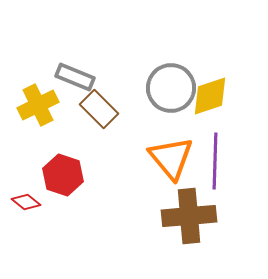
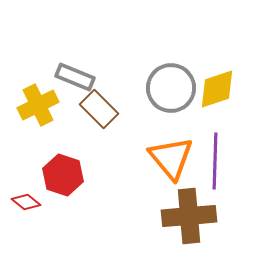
yellow diamond: moved 7 px right, 7 px up
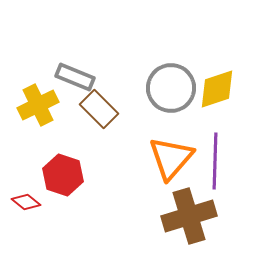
orange triangle: rotated 21 degrees clockwise
brown cross: rotated 12 degrees counterclockwise
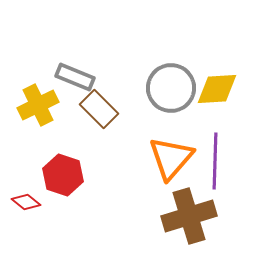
yellow diamond: rotated 15 degrees clockwise
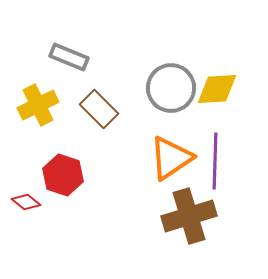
gray rectangle: moved 6 px left, 20 px up
orange triangle: rotated 15 degrees clockwise
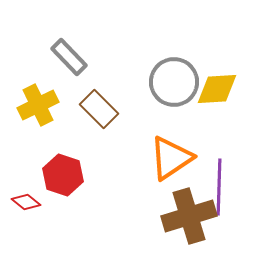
gray rectangle: rotated 24 degrees clockwise
gray circle: moved 3 px right, 6 px up
purple line: moved 4 px right, 26 px down
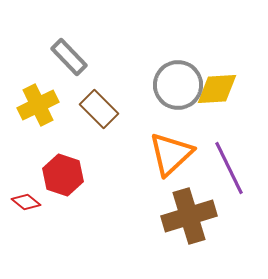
gray circle: moved 4 px right, 3 px down
orange triangle: moved 4 px up; rotated 9 degrees counterclockwise
purple line: moved 10 px right, 19 px up; rotated 28 degrees counterclockwise
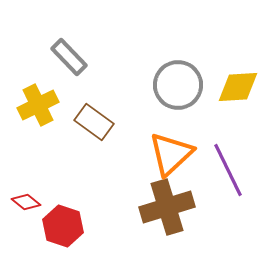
yellow diamond: moved 21 px right, 2 px up
brown rectangle: moved 5 px left, 13 px down; rotated 9 degrees counterclockwise
purple line: moved 1 px left, 2 px down
red hexagon: moved 51 px down
brown cross: moved 22 px left, 9 px up
